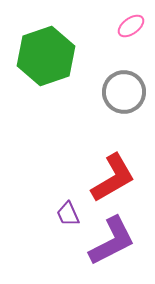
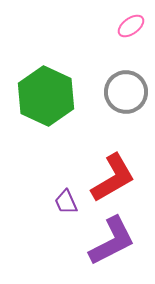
green hexagon: moved 40 px down; rotated 16 degrees counterclockwise
gray circle: moved 2 px right
purple trapezoid: moved 2 px left, 12 px up
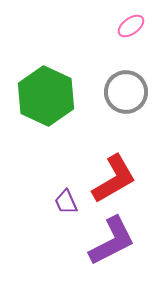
red L-shape: moved 1 px right, 1 px down
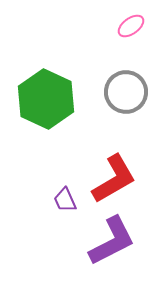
green hexagon: moved 3 px down
purple trapezoid: moved 1 px left, 2 px up
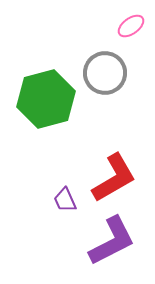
gray circle: moved 21 px left, 19 px up
green hexagon: rotated 20 degrees clockwise
red L-shape: moved 1 px up
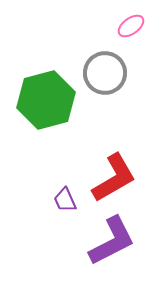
green hexagon: moved 1 px down
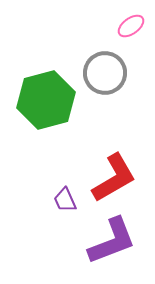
purple L-shape: rotated 6 degrees clockwise
